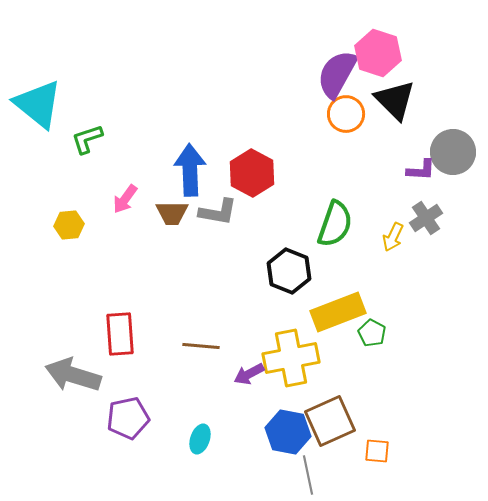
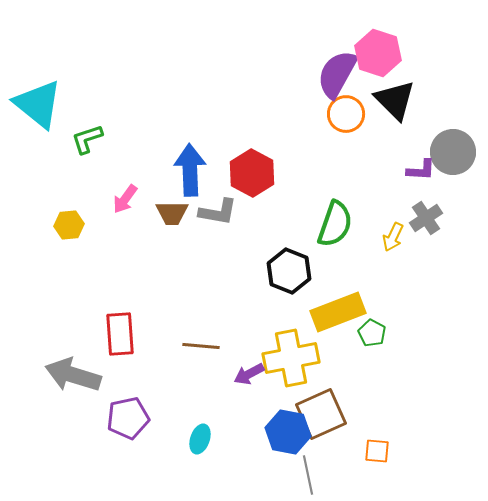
brown square: moved 9 px left, 7 px up
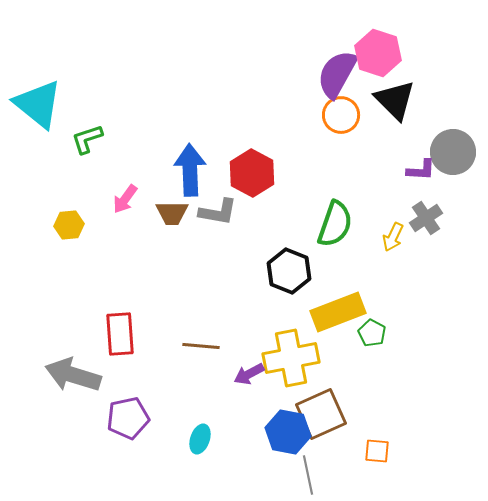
orange circle: moved 5 px left, 1 px down
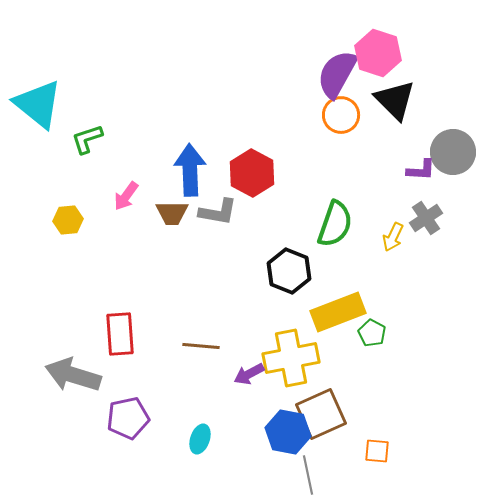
pink arrow: moved 1 px right, 3 px up
yellow hexagon: moved 1 px left, 5 px up
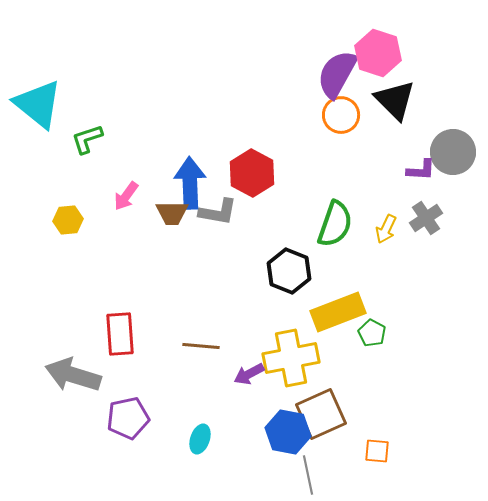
blue arrow: moved 13 px down
yellow arrow: moved 7 px left, 8 px up
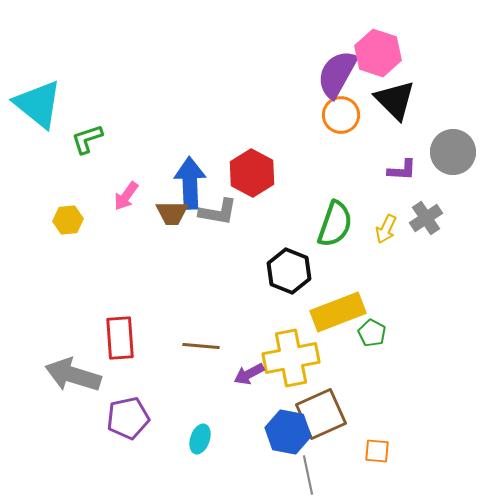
purple L-shape: moved 19 px left
red rectangle: moved 4 px down
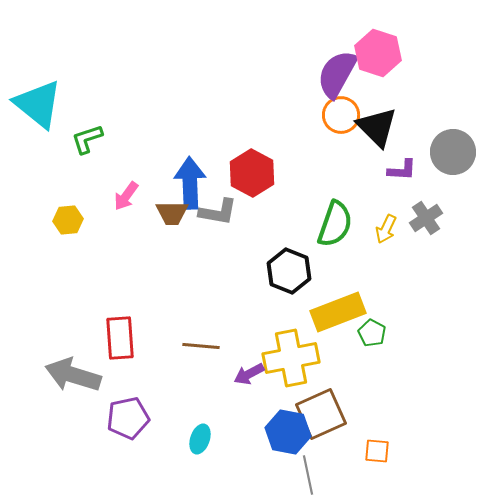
black triangle: moved 18 px left, 27 px down
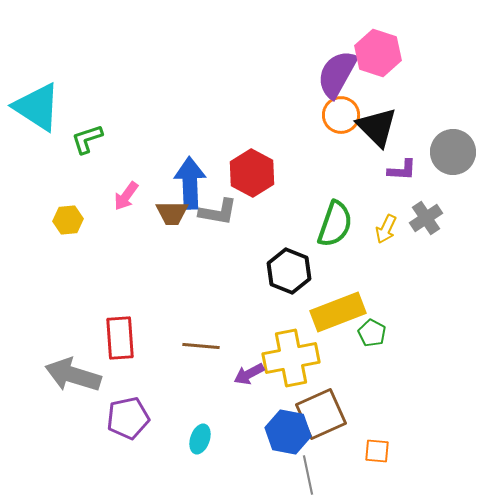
cyan triangle: moved 1 px left, 3 px down; rotated 6 degrees counterclockwise
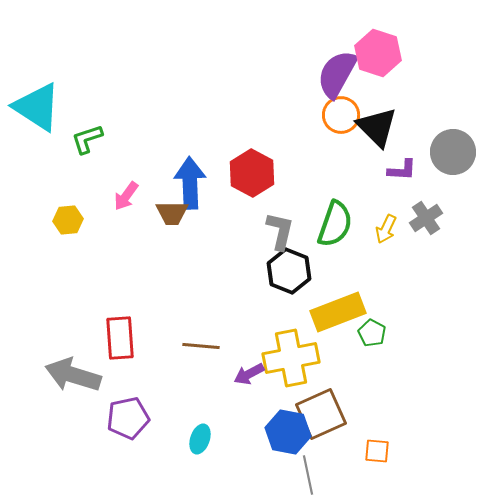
gray L-shape: moved 62 px right, 19 px down; rotated 87 degrees counterclockwise
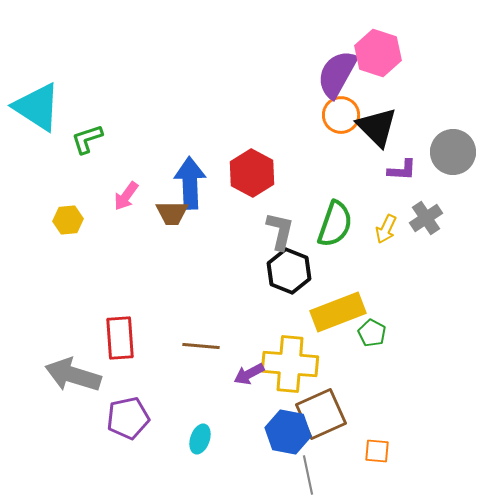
yellow cross: moved 1 px left, 6 px down; rotated 16 degrees clockwise
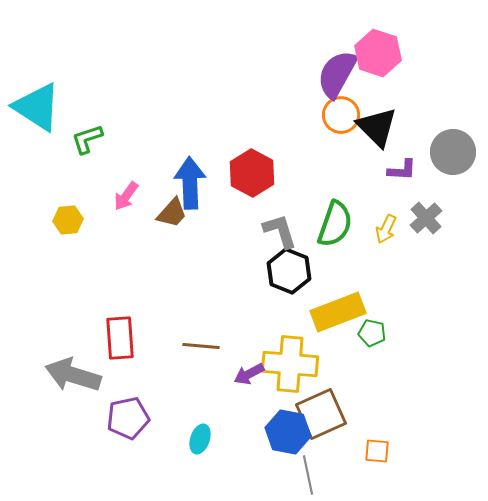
brown trapezoid: rotated 48 degrees counterclockwise
gray cross: rotated 8 degrees counterclockwise
gray L-shape: rotated 30 degrees counterclockwise
green pentagon: rotated 16 degrees counterclockwise
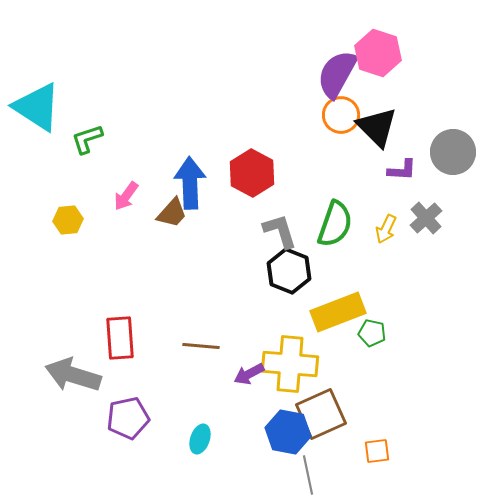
orange square: rotated 12 degrees counterclockwise
